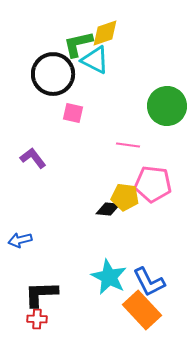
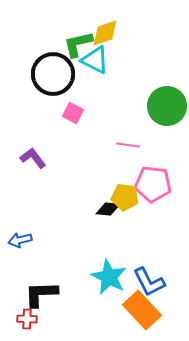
pink square: rotated 15 degrees clockwise
red cross: moved 10 px left
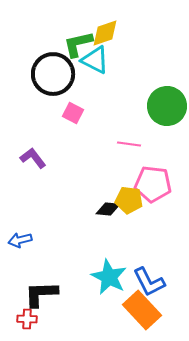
pink line: moved 1 px right, 1 px up
yellow pentagon: moved 4 px right, 3 px down
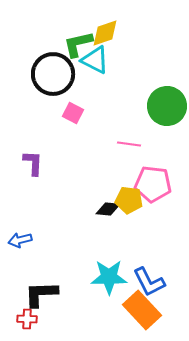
purple L-shape: moved 5 px down; rotated 40 degrees clockwise
cyan star: rotated 27 degrees counterclockwise
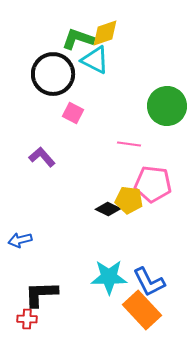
green L-shape: moved 5 px up; rotated 32 degrees clockwise
purple L-shape: moved 9 px right, 6 px up; rotated 44 degrees counterclockwise
black diamond: rotated 20 degrees clockwise
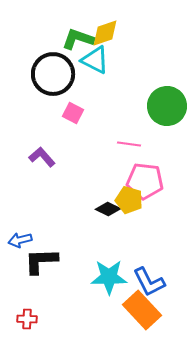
pink pentagon: moved 8 px left, 3 px up
yellow pentagon: rotated 8 degrees clockwise
black L-shape: moved 33 px up
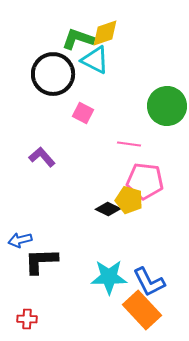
pink square: moved 10 px right
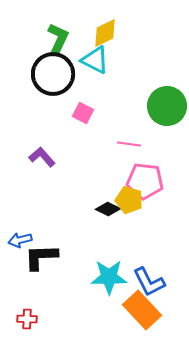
yellow diamond: rotated 8 degrees counterclockwise
green L-shape: moved 20 px left; rotated 96 degrees clockwise
black L-shape: moved 4 px up
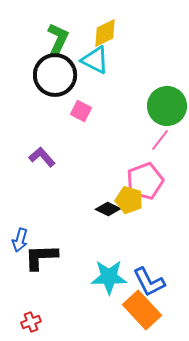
black circle: moved 2 px right, 1 px down
pink square: moved 2 px left, 2 px up
pink line: moved 31 px right, 4 px up; rotated 60 degrees counterclockwise
pink pentagon: rotated 27 degrees counterclockwise
blue arrow: rotated 60 degrees counterclockwise
red cross: moved 4 px right, 3 px down; rotated 24 degrees counterclockwise
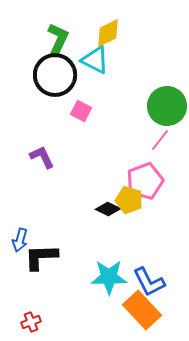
yellow diamond: moved 3 px right
purple L-shape: rotated 16 degrees clockwise
